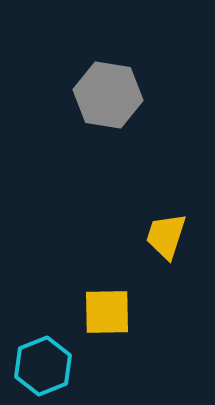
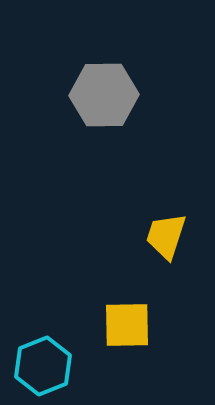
gray hexagon: moved 4 px left; rotated 10 degrees counterclockwise
yellow square: moved 20 px right, 13 px down
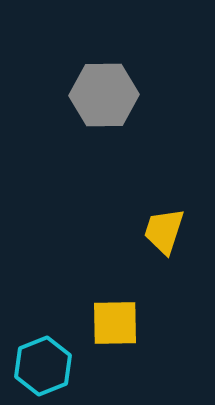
yellow trapezoid: moved 2 px left, 5 px up
yellow square: moved 12 px left, 2 px up
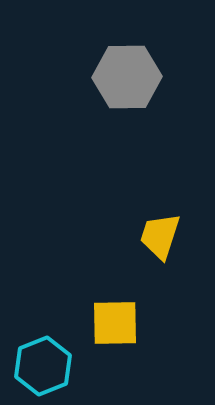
gray hexagon: moved 23 px right, 18 px up
yellow trapezoid: moved 4 px left, 5 px down
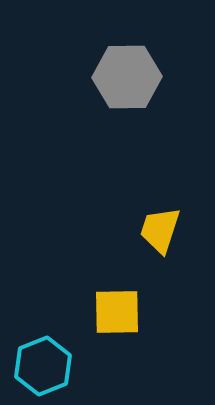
yellow trapezoid: moved 6 px up
yellow square: moved 2 px right, 11 px up
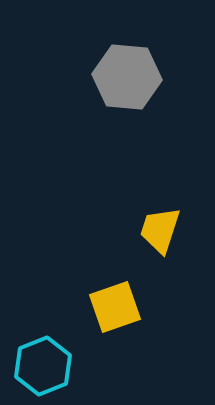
gray hexagon: rotated 6 degrees clockwise
yellow square: moved 2 px left, 5 px up; rotated 18 degrees counterclockwise
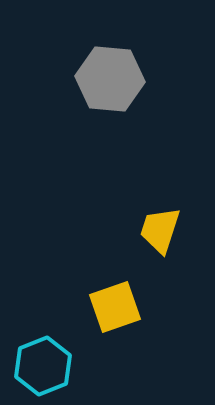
gray hexagon: moved 17 px left, 2 px down
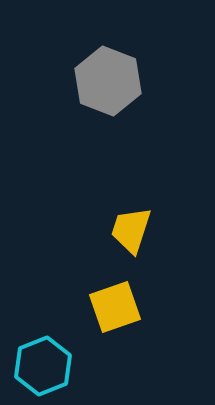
gray hexagon: moved 2 px left, 2 px down; rotated 16 degrees clockwise
yellow trapezoid: moved 29 px left
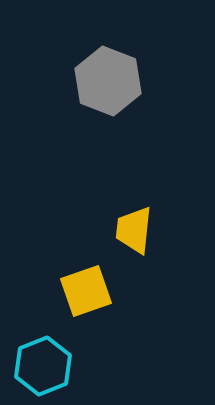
yellow trapezoid: moved 3 px right; rotated 12 degrees counterclockwise
yellow square: moved 29 px left, 16 px up
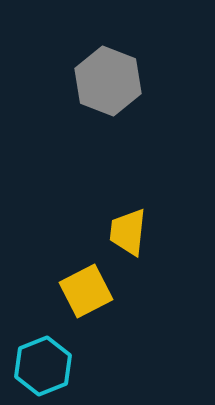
yellow trapezoid: moved 6 px left, 2 px down
yellow square: rotated 8 degrees counterclockwise
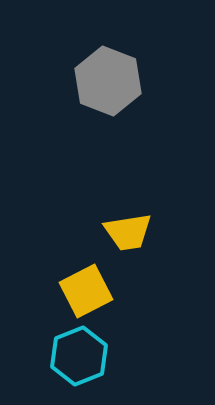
yellow trapezoid: rotated 105 degrees counterclockwise
cyan hexagon: moved 36 px right, 10 px up
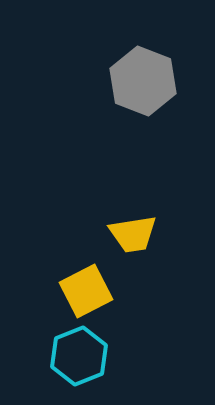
gray hexagon: moved 35 px right
yellow trapezoid: moved 5 px right, 2 px down
